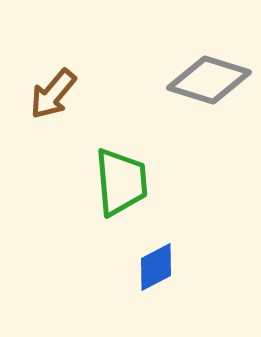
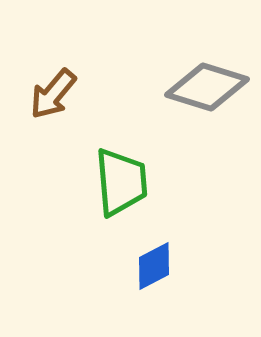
gray diamond: moved 2 px left, 7 px down
blue diamond: moved 2 px left, 1 px up
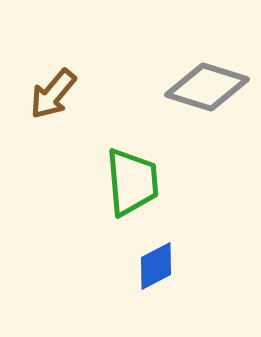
green trapezoid: moved 11 px right
blue diamond: moved 2 px right
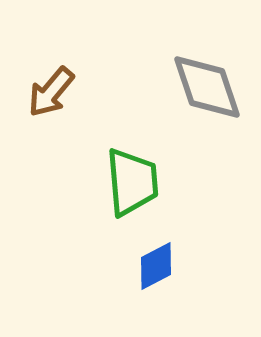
gray diamond: rotated 54 degrees clockwise
brown arrow: moved 2 px left, 2 px up
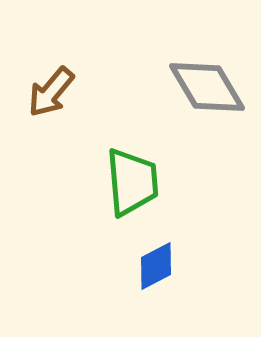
gray diamond: rotated 12 degrees counterclockwise
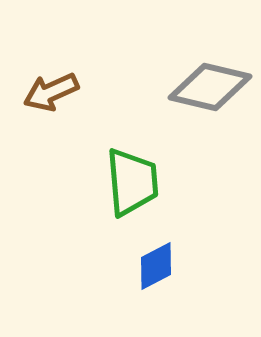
gray diamond: moved 3 px right; rotated 46 degrees counterclockwise
brown arrow: rotated 26 degrees clockwise
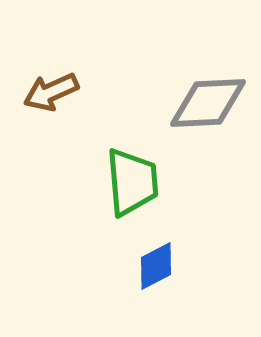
gray diamond: moved 2 px left, 16 px down; rotated 16 degrees counterclockwise
